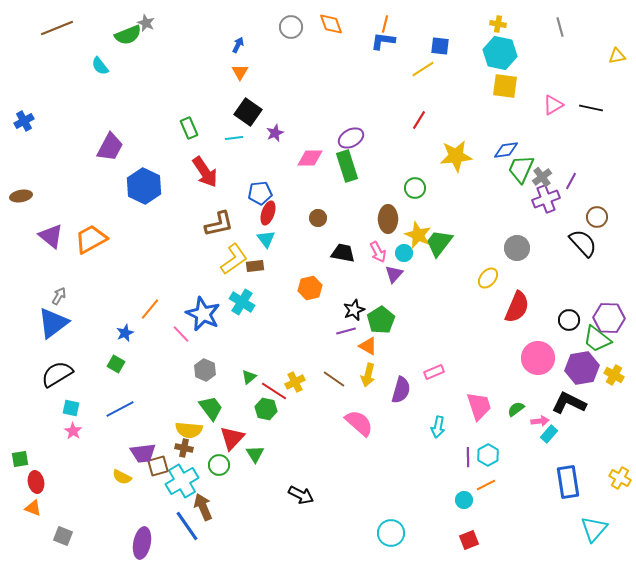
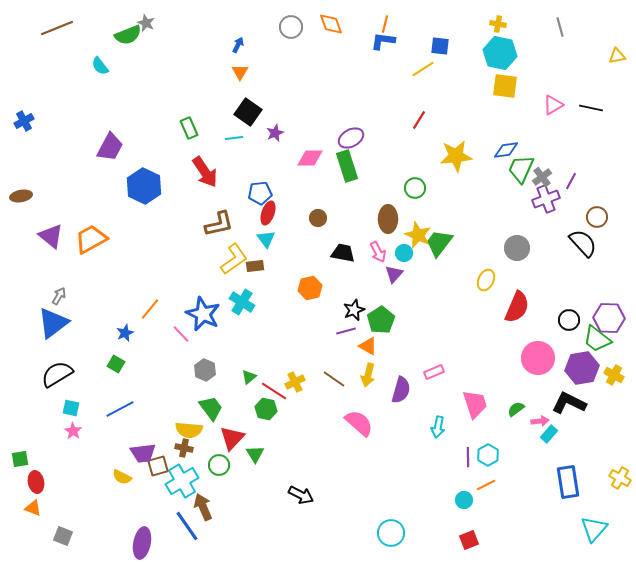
yellow ellipse at (488, 278): moved 2 px left, 2 px down; rotated 15 degrees counterclockwise
pink trapezoid at (479, 406): moved 4 px left, 2 px up
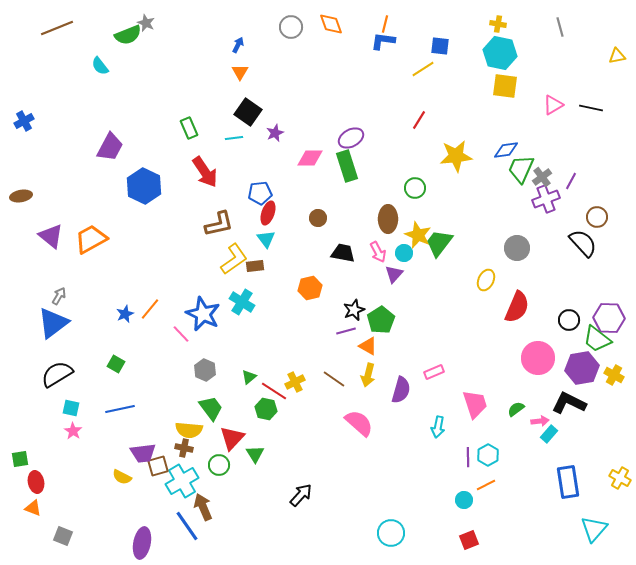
blue star at (125, 333): moved 19 px up
blue line at (120, 409): rotated 16 degrees clockwise
black arrow at (301, 495): rotated 75 degrees counterclockwise
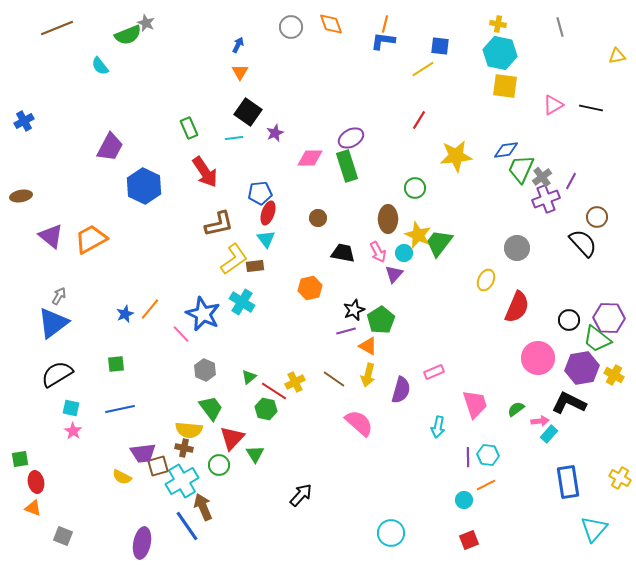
green square at (116, 364): rotated 36 degrees counterclockwise
cyan hexagon at (488, 455): rotated 25 degrees counterclockwise
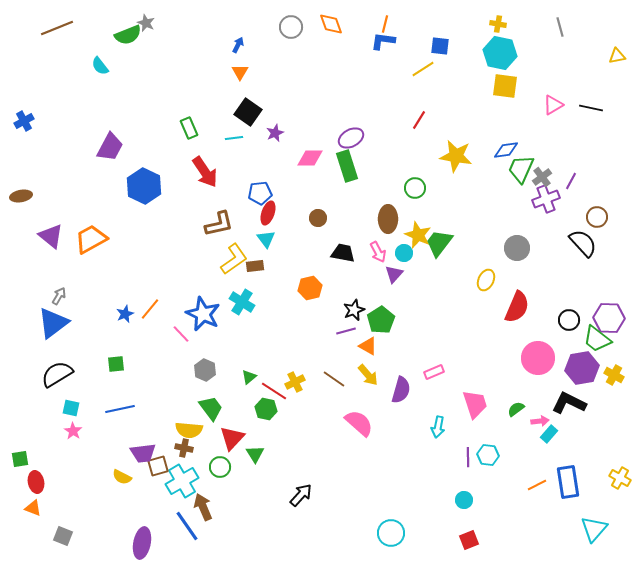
yellow star at (456, 156): rotated 16 degrees clockwise
yellow arrow at (368, 375): rotated 55 degrees counterclockwise
green circle at (219, 465): moved 1 px right, 2 px down
orange line at (486, 485): moved 51 px right
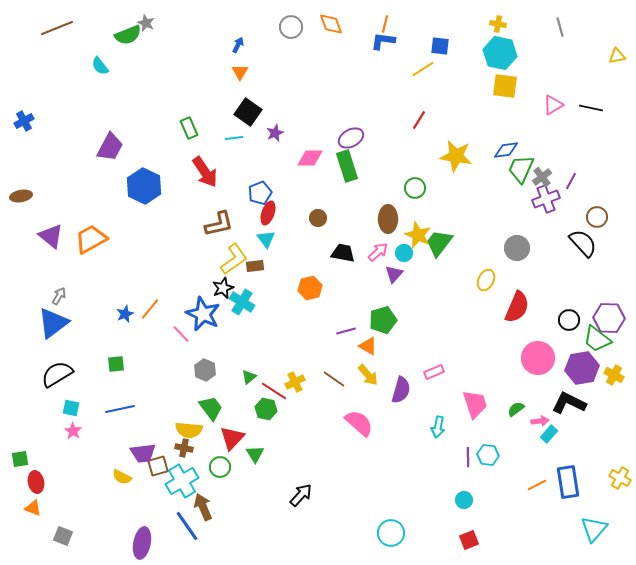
blue pentagon at (260, 193): rotated 15 degrees counterclockwise
pink arrow at (378, 252): rotated 105 degrees counterclockwise
black star at (354, 310): moved 131 px left, 22 px up
green pentagon at (381, 320): moved 2 px right; rotated 16 degrees clockwise
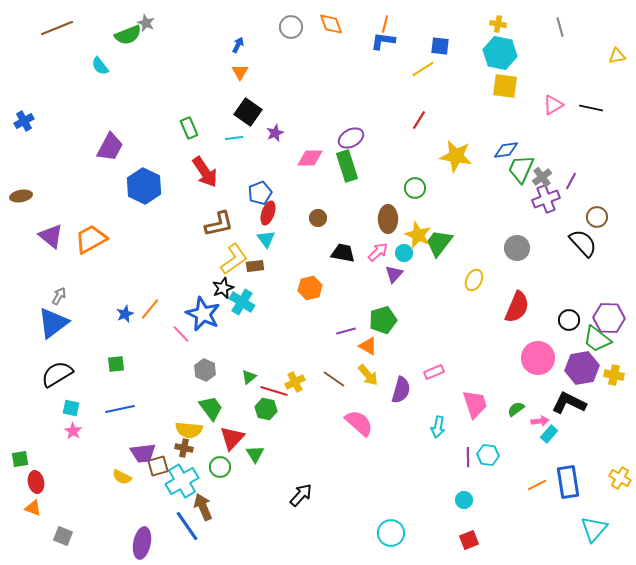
yellow ellipse at (486, 280): moved 12 px left
yellow cross at (614, 375): rotated 18 degrees counterclockwise
red line at (274, 391): rotated 16 degrees counterclockwise
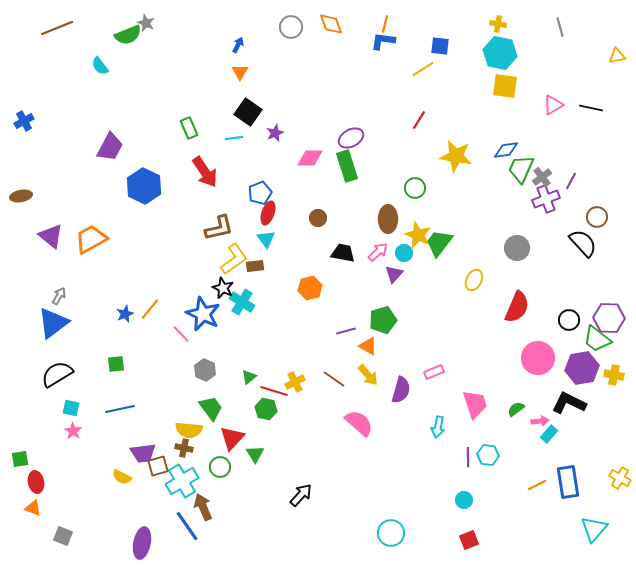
brown L-shape at (219, 224): moved 4 px down
black star at (223, 288): rotated 25 degrees counterclockwise
